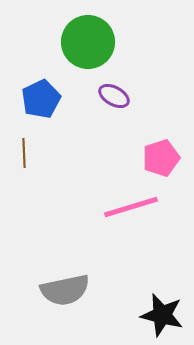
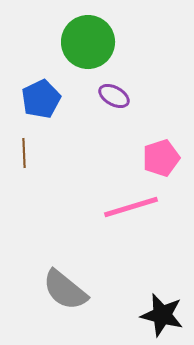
gray semicircle: rotated 51 degrees clockwise
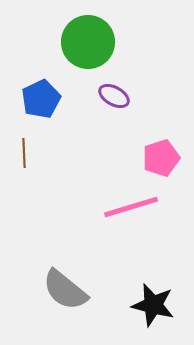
black star: moved 9 px left, 10 px up
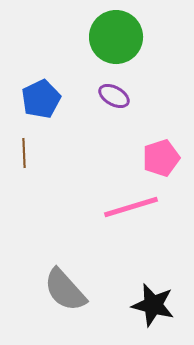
green circle: moved 28 px right, 5 px up
gray semicircle: rotated 9 degrees clockwise
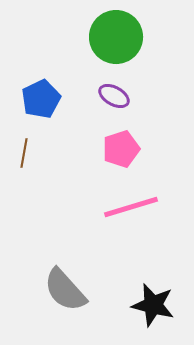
brown line: rotated 12 degrees clockwise
pink pentagon: moved 40 px left, 9 px up
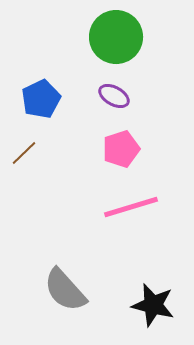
brown line: rotated 36 degrees clockwise
